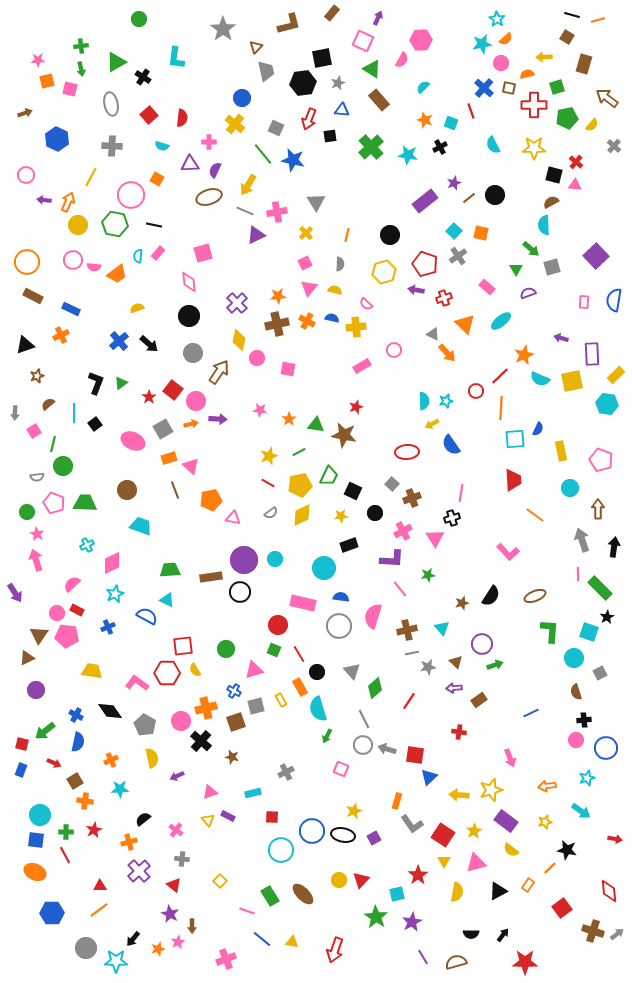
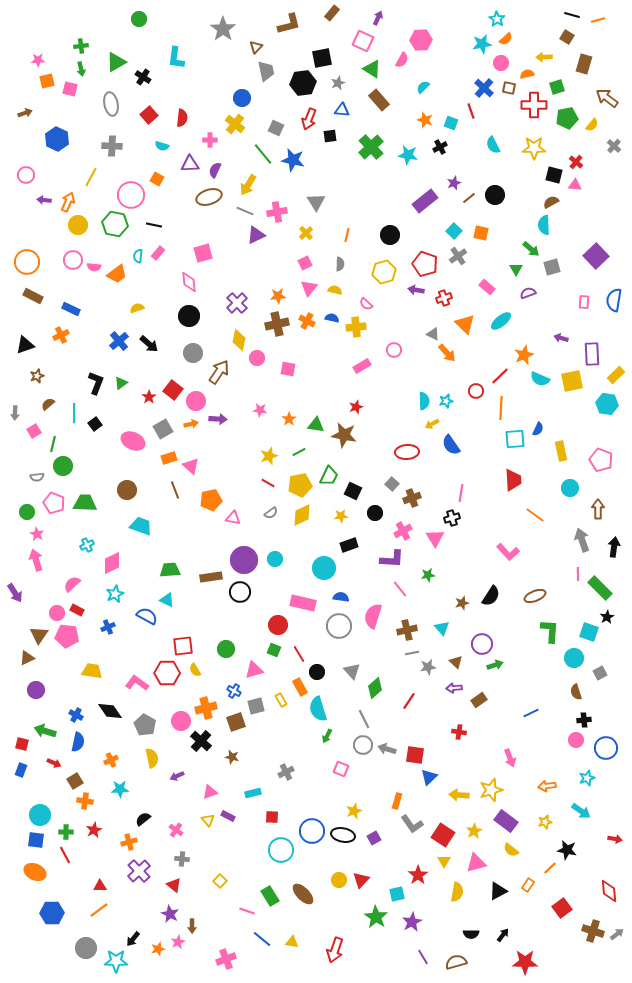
pink cross at (209, 142): moved 1 px right, 2 px up
green arrow at (45, 731): rotated 55 degrees clockwise
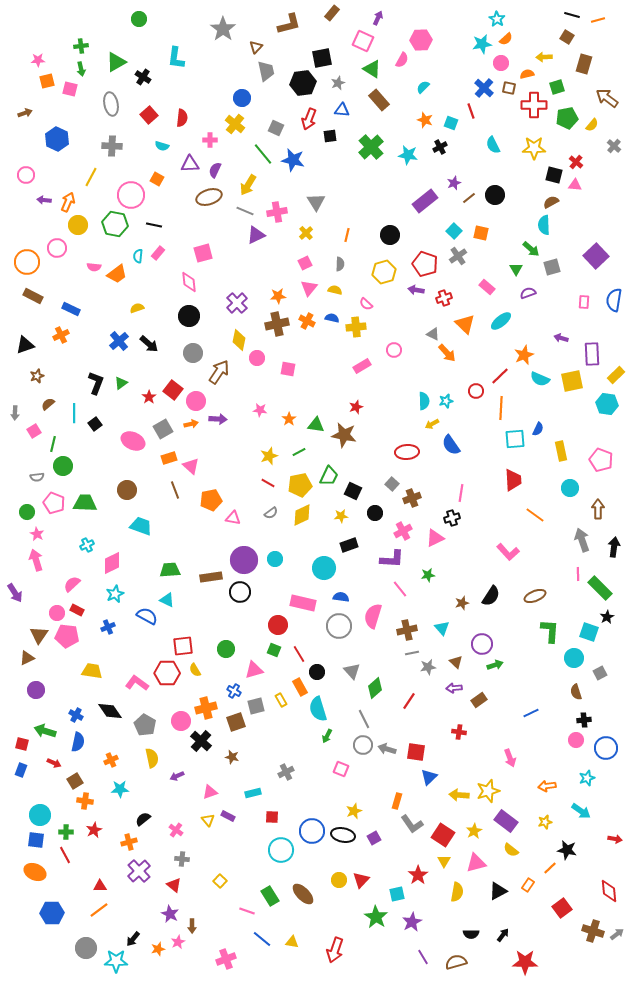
pink circle at (73, 260): moved 16 px left, 12 px up
pink triangle at (435, 538): rotated 36 degrees clockwise
red square at (415, 755): moved 1 px right, 3 px up
yellow star at (491, 790): moved 3 px left, 1 px down
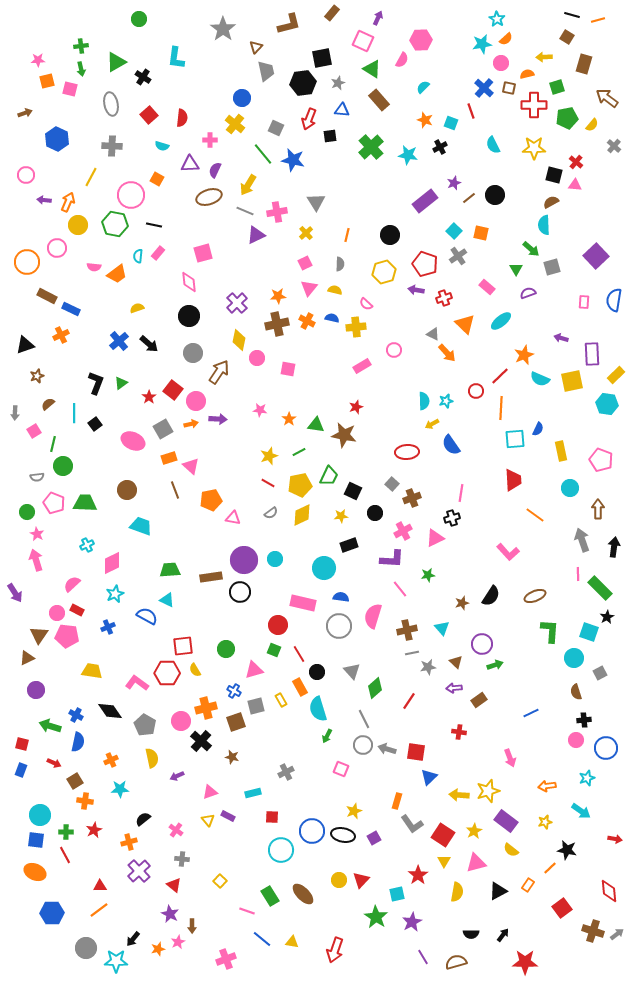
brown rectangle at (33, 296): moved 14 px right
green arrow at (45, 731): moved 5 px right, 5 px up
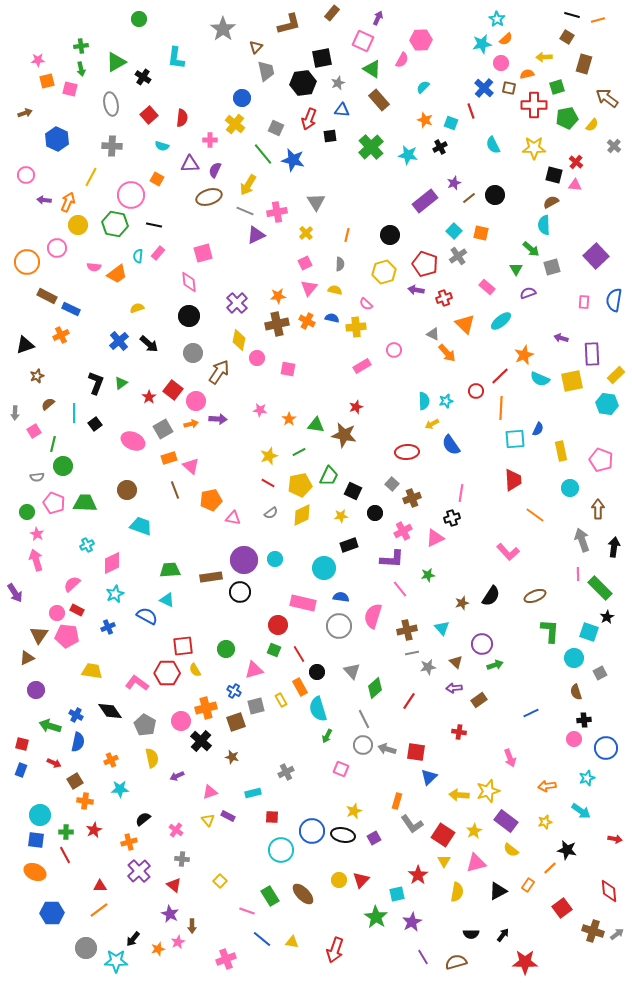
pink circle at (576, 740): moved 2 px left, 1 px up
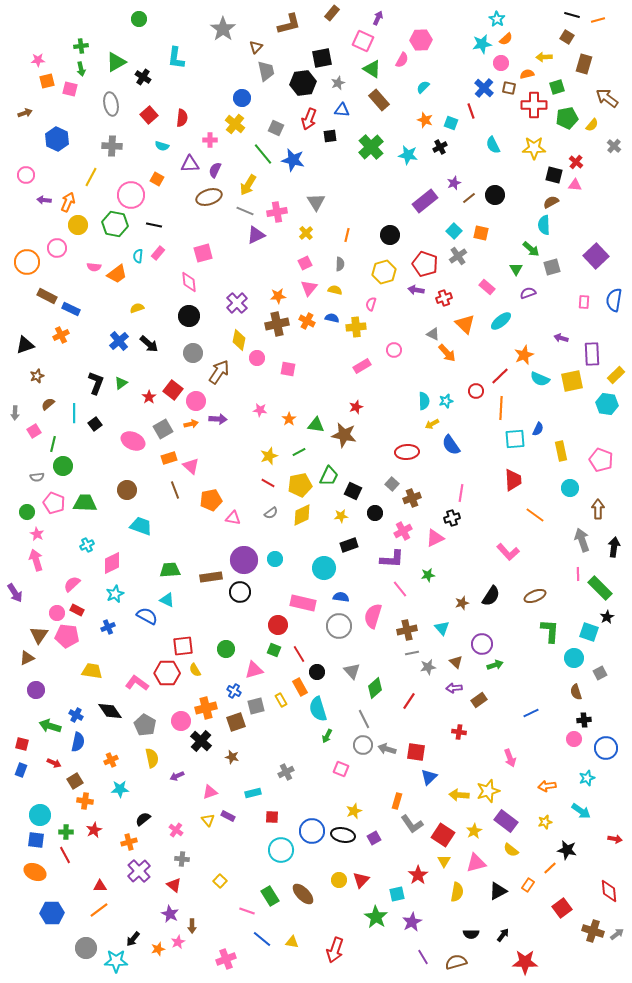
pink semicircle at (366, 304): moved 5 px right; rotated 64 degrees clockwise
